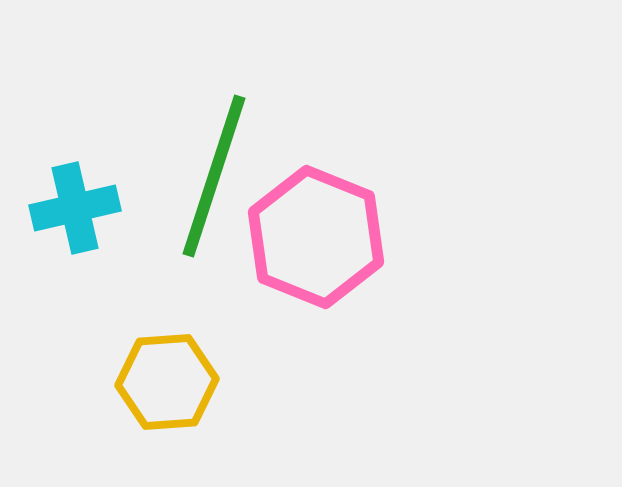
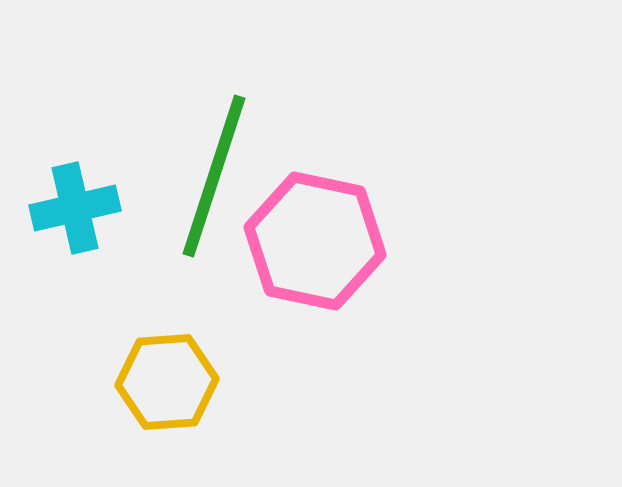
pink hexagon: moved 1 px left, 4 px down; rotated 10 degrees counterclockwise
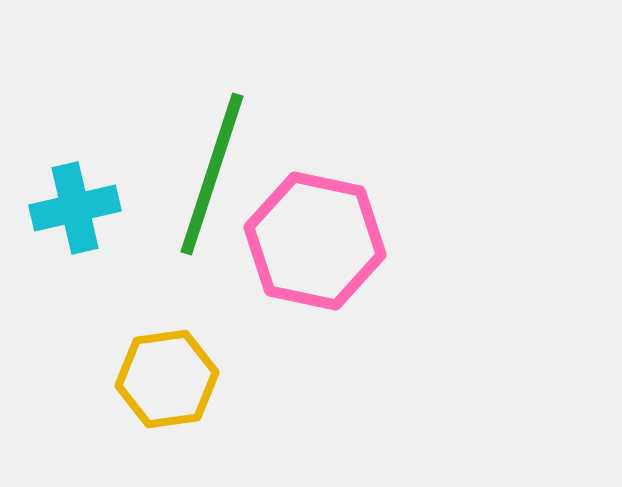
green line: moved 2 px left, 2 px up
yellow hexagon: moved 3 px up; rotated 4 degrees counterclockwise
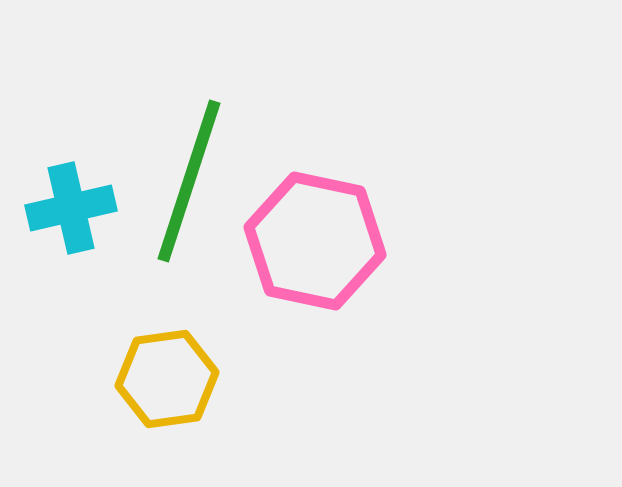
green line: moved 23 px left, 7 px down
cyan cross: moved 4 px left
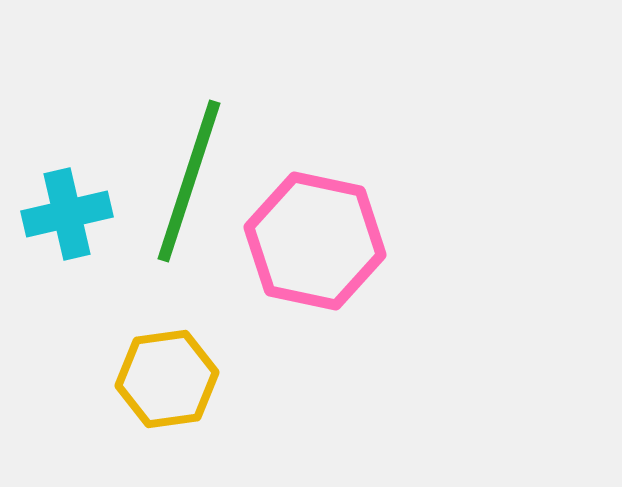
cyan cross: moved 4 px left, 6 px down
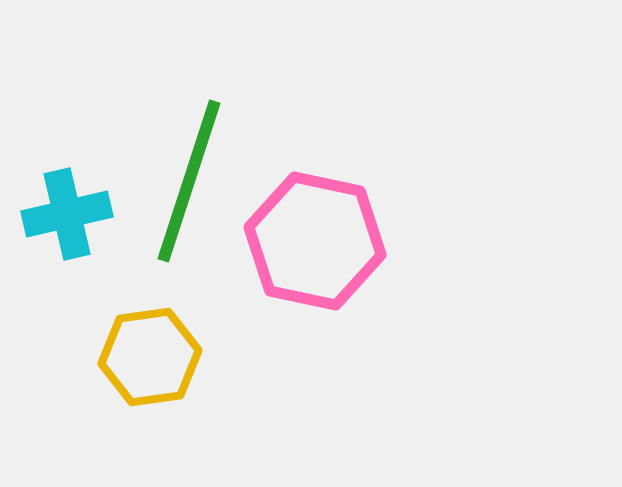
yellow hexagon: moved 17 px left, 22 px up
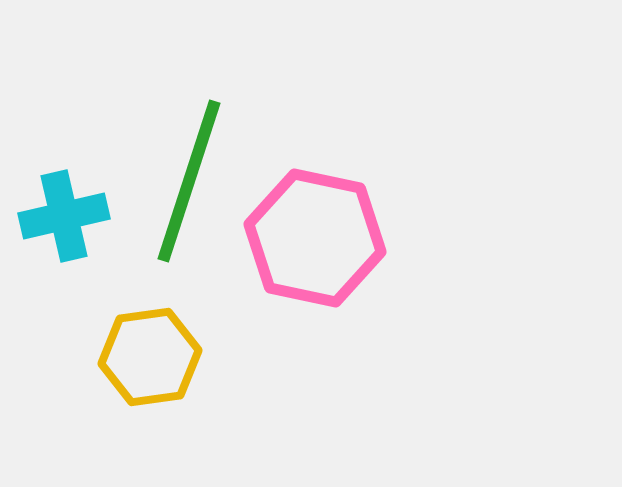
cyan cross: moved 3 px left, 2 px down
pink hexagon: moved 3 px up
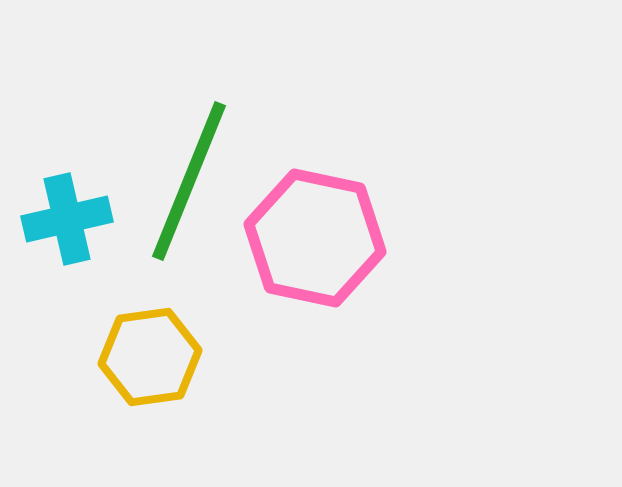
green line: rotated 4 degrees clockwise
cyan cross: moved 3 px right, 3 px down
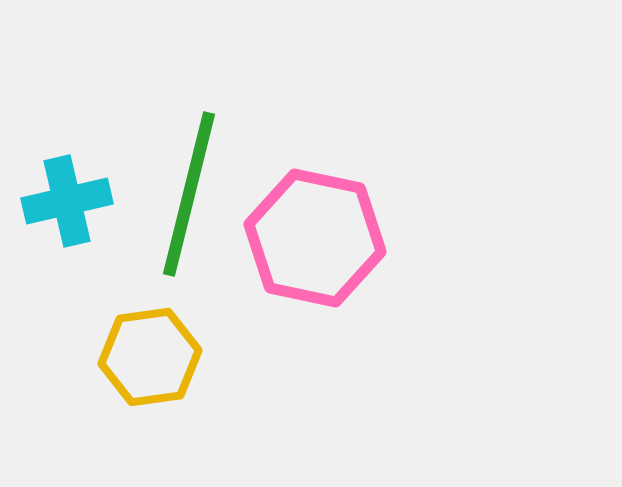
green line: moved 13 px down; rotated 8 degrees counterclockwise
cyan cross: moved 18 px up
